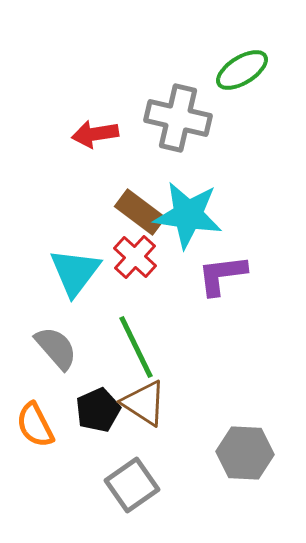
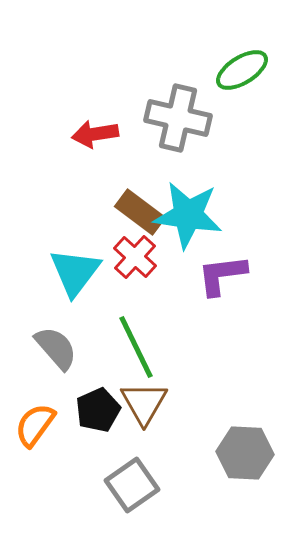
brown triangle: rotated 27 degrees clockwise
orange semicircle: rotated 63 degrees clockwise
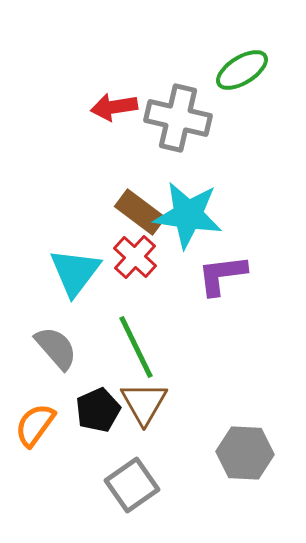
red arrow: moved 19 px right, 27 px up
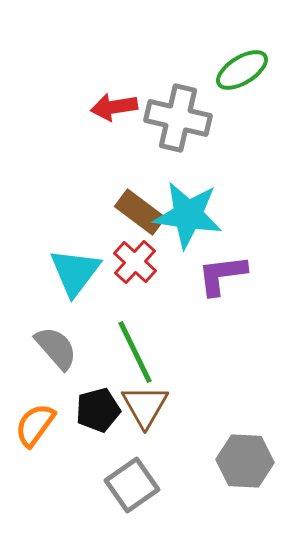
red cross: moved 5 px down
green line: moved 1 px left, 5 px down
brown triangle: moved 1 px right, 3 px down
black pentagon: rotated 9 degrees clockwise
gray hexagon: moved 8 px down
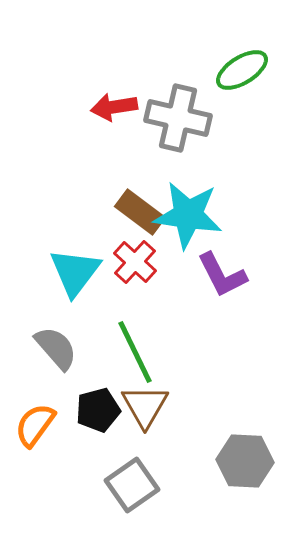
purple L-shape: rotated 110 degrees counterclockwise
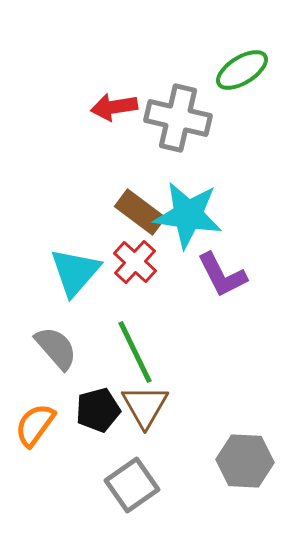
cyan triangle: rotated 4 degrees clockwise
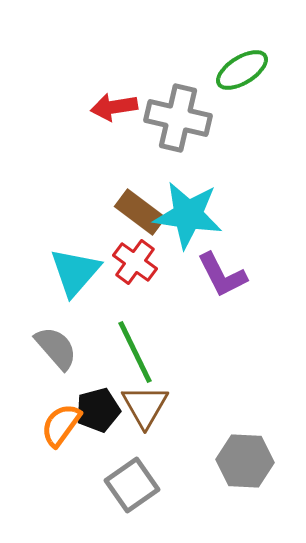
red cross: rotated 6 degrees counterclockwise
orange semicircle: moved 26 px right
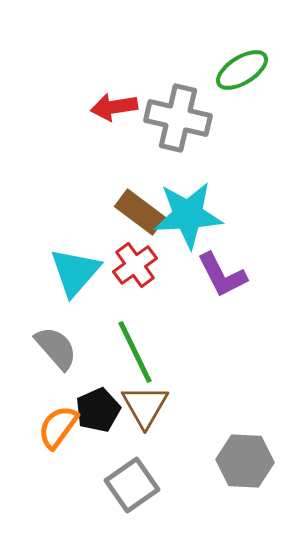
cyan star: rotated 12 degrees counterclockwise
red cross: moved 3 px down; rotated 18 degrees clockwise
black pentagon: rotated 9 degrees counterclockwise
orange semicircle: moved 3 px left, 2 px down
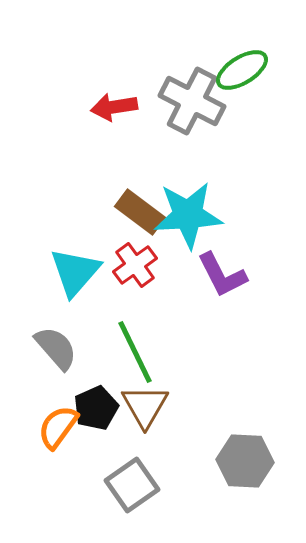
gray cross: moved 14 px right, 17 px up; rotated 14 degrees clockwise
black pentagon: moved 2 px left, 2 px up
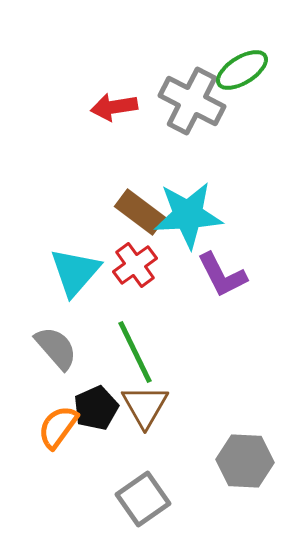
gray square: moved 11 px right, 14 px down
